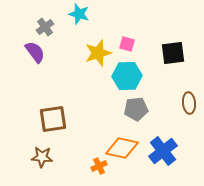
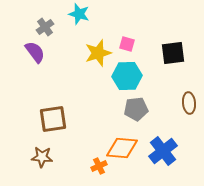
orange diamond: rotated 8 degrees counterclockwise
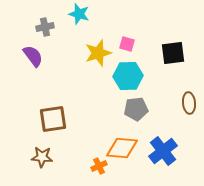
gray cross: rotated 24 degrees clockwise
purple semicircle: moved 2 px left, 4 px down
cyan hexagon: moved 1 px right
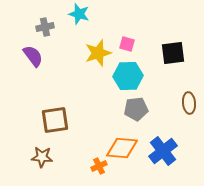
brown square: moved 2 px right, 1 px down
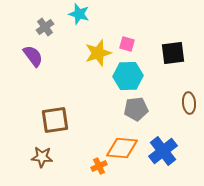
gray cross: rotated 24 degrees counterclockwise
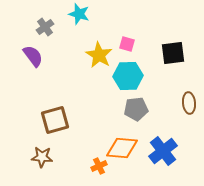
yellow star: moved 1 px right, 2 px down; rotated 24 degrees counterclockwise
brown square: rotated 8 degrees counterclockwise
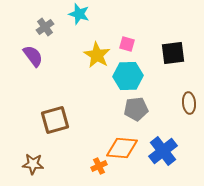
yellow star: moved 2 px left
brown star: moved 9 px left, 7 px down
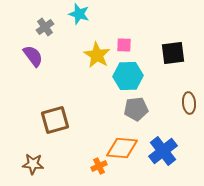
pink square: moved 3 px left, 1 px down; rotated 14 degrees counterclockwise
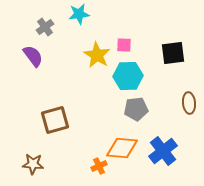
cyan star: rotated 25 degrees counterclockwise
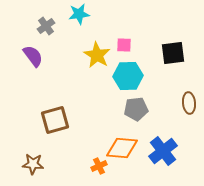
gray cross: moved 1 px right, 1 px up
